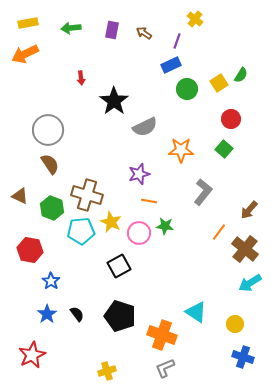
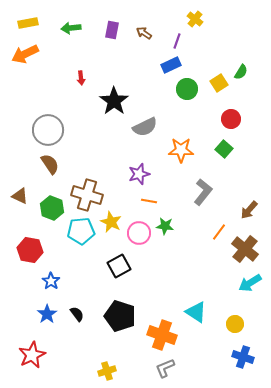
green semicircle at (241, 75): moved 3 px up
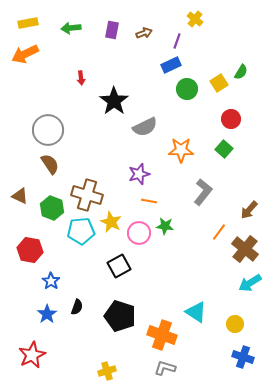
brown arrow at (144, 33): rotated 126 degrees clockwise
black semicircle at (77, 314): moved 7 px up; rotated 56 degrees clockwise
gray L-shape at (165, 368): rotated 40 degrees clockwise
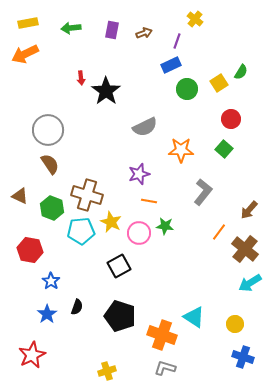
black star at (114, 101): moved 8 px left, 10 px up
cyan triangle at (196, 312): moved 2 px left, 5 px down
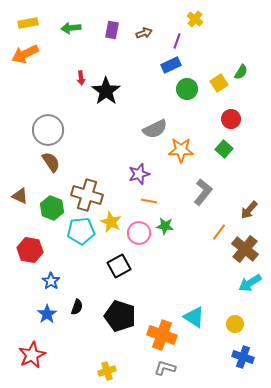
gray semicircle at (145, 127): moved 10 px right, 2 px down
brown semicircle at (50, 164): moved 1 px right, 2 px up
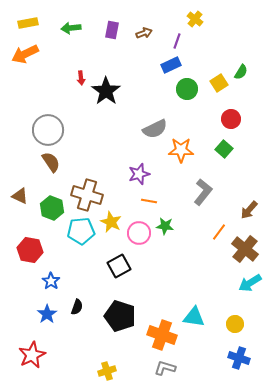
cyan triangle at (194, 317): rotated 25 degrees counterclockwise
blue cross at (243, 357): moved 4 px left, 1 px down
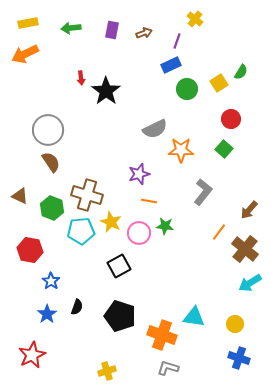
gray L-shape at (165, 368): moved 3 px right
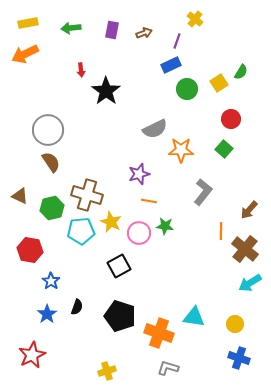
red arrow at (81, 78): moved 8 px up
green hexagon at (52, 208): rotated 25 degrees clockwise
orange line at (219, 232): moved 2 px right, 1 px up; rotated 36 degrees counterclockwise
orange cross at (162, 335): moved 3 px left, 2 px up
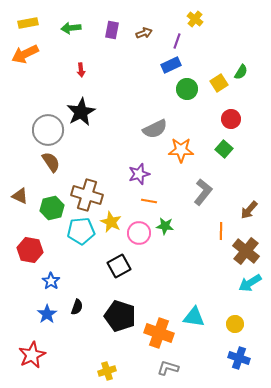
black star at (106, 91): moved 25 px left, 21 px down; rotated 8 degrees clockwise
brown cross at (245, 249): moved 1 px right, 2 px down
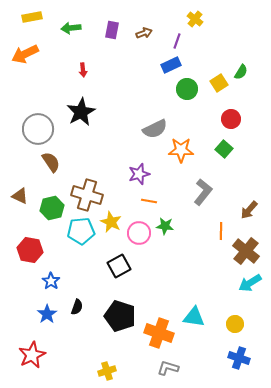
yellow rectangle at (28, 23): moved 4 px right, 6 px up
red arrow at (81, 70): moved 2 px right
gray circle at (48, 130): moved 10 px left, 1 px up
